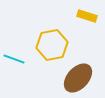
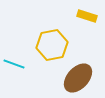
cyan line: moved 5 px down
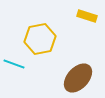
yellow hexagon: moved 12 px left, 6 px up
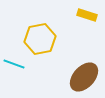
yellow rectangle: moved 1 px up
brown ellipse: moved 6 px right, 1 px up
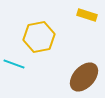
yellow hexagon: moved 1 px left, 2 px up
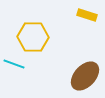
yellow hexagon: moved 6 px left; rotated 12 degrees clockwise
brown ellipse: moved 1 px right, 1 px up
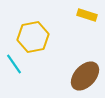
yellow hexagon: rotated 12 degrees counterclockwise
cyan line: rotated 35 degrees clockwise
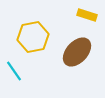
cyan line: moved 7 px down
brown ellipse: moved 8 px left, 24 px up
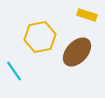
yellow hexagon: moved 7 px right
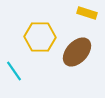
yellow rectangle: moved 2 px up
yellow hexagon: rotated 12 degrees clockwise
